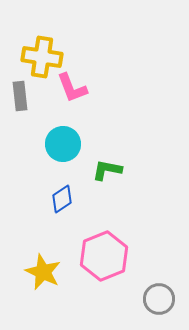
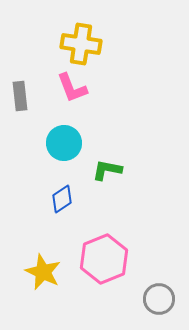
yellow cross: moved 39 px right, 13 px up
cyan circle: moved 1 px right, 1 px up
pink hexagon: moved 3 px down
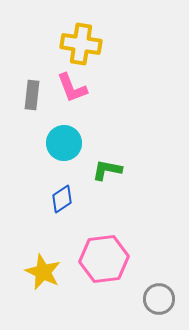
gray rectangle: moved 12 px right, 1 px up; rotated 12 degrees clockwise
pink hexagon: rotated 15 degrees clockwise
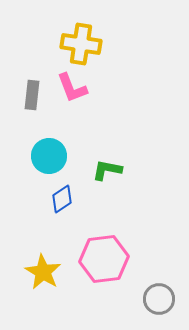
cyan circle: moved 15 px left, 13 px down
yellow star: rotated 6 degrees clockwise
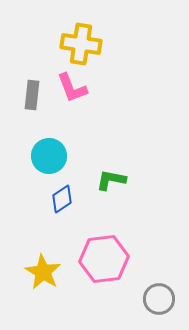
green L-shape: moved 4 px right, 10 px down
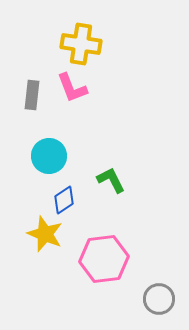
green L-shape: rotated 52 degrees clockwise
blue diamond: moved 2 px right, 1 px down
yellow star: moved 2 px right, 38 px up; rotated 9 degrees counterclockwise
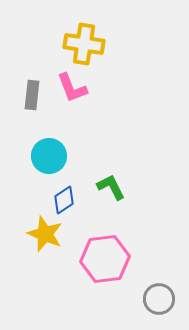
yellow cross: moved 3 px right
green L-shape: moved 7 px down
pink hexagon: moved 1 px right
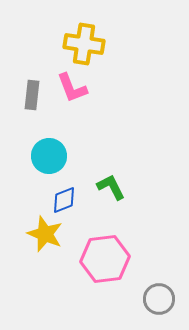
blue diamond: rotated 12 degrees clockwise
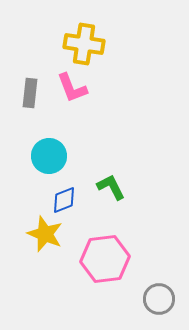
gray rectangle: moved 2 px left, 2 px up
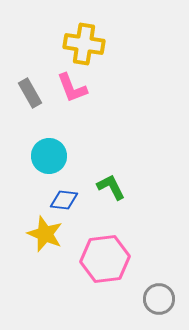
gray rectangle: rotated 36 degrees counterclockwise
blue diamond: rotated 28 degrees clockwise
